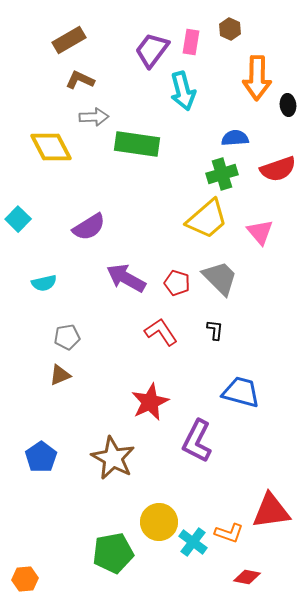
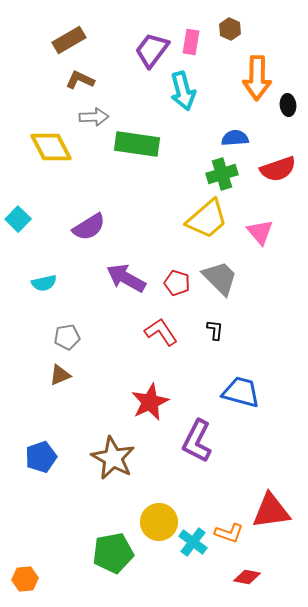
blue pentagon: rotated 16 degrees clockwise
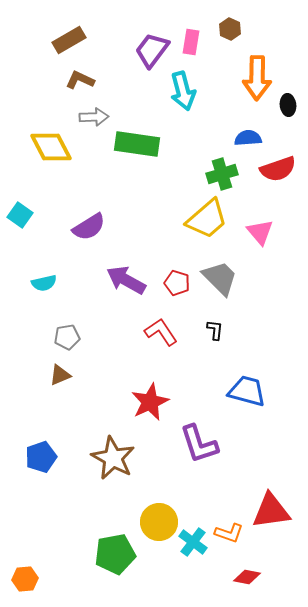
blue semicircle: moved 13 px right
cyan square: moved 2 px right, 4 px up; rotated 10 degrees counterclockwise
purple arrow: moved 2 px down
blue trapezoid: moved 6 px right, 1 px up
purple L-shape: moved 2 px right, 3 px down; rotated 45 degrees counterclockwise
green pentagon: moved 2 px right, 1 px down
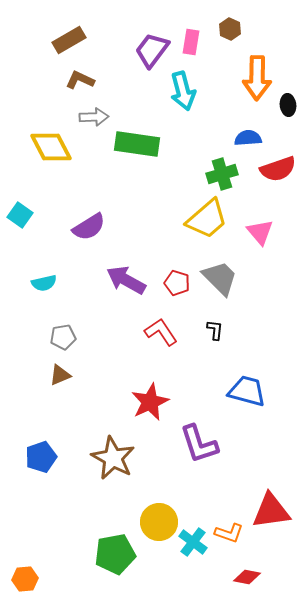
gray pentagon: moved 4 px left
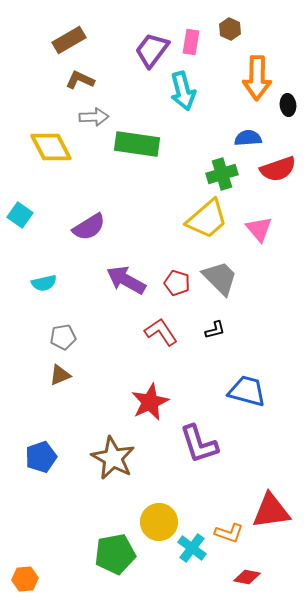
pink triangle: moved 1 px left, 3 px up
black L-shape: rotated 70 degrees clockwise
cyan cross: moved 1 px left, 6 px down
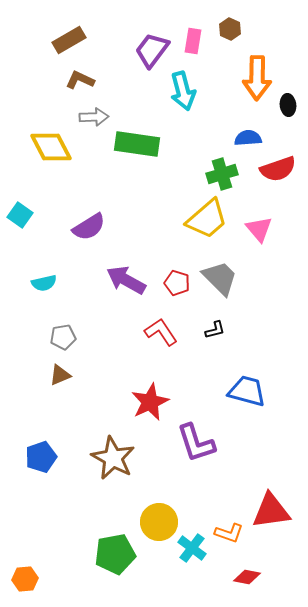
pink rectangle: moved 2 px right, 1 px up
purple L-shape: moved 3 px left, 1 px up
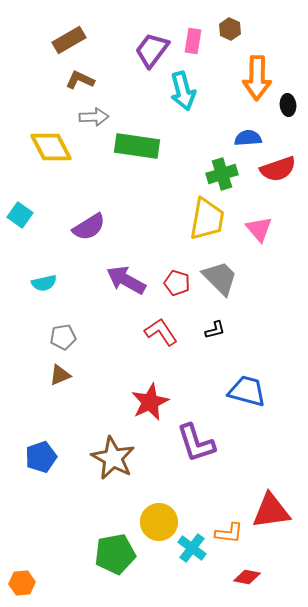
green rectangle: moved 2 px down
yellow trapezoid: rotated 39 degrees counterclockwise
orange L-shape: rotated 12 degrees counterclockwise
orange hexagon: moved 3 px left, 4 px down
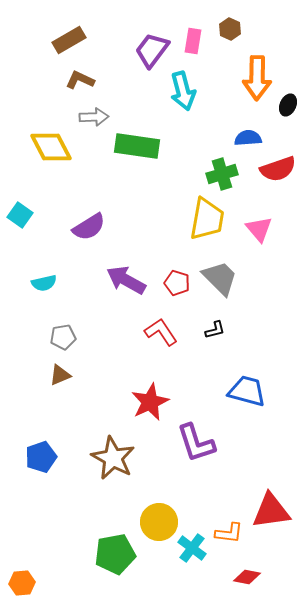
black ellipse: rotated 30 degrees clockwise
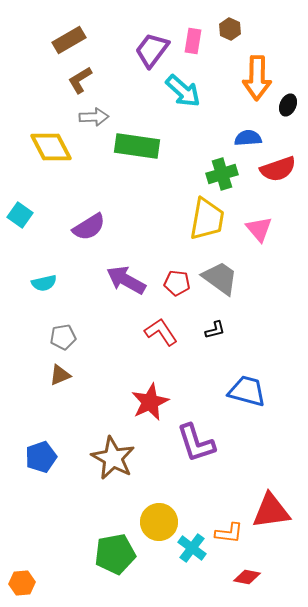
brown L-shape: rotated 56 degrees counterclockwise
cyan arrow: rotated 33 degrees counterclockwise
gray trapezoid: rotated 9 degrees counterclockwise
red pentagon: rotated 10 degrees counterclockwise
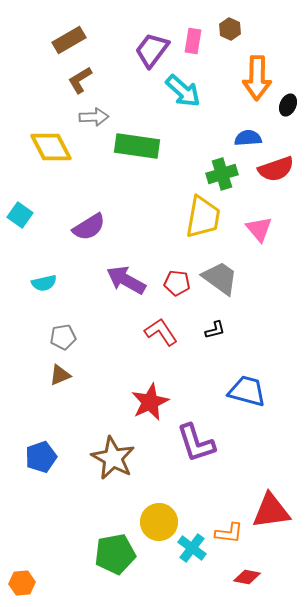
red semicircle: moved 2 px left
yellow trapezoid: moved 4 px left, 2 px up
